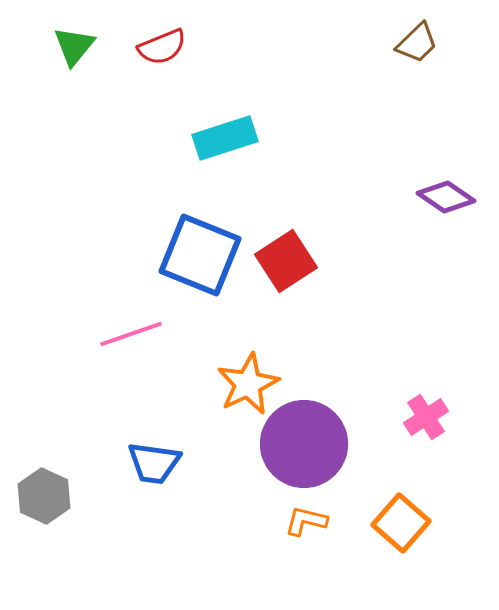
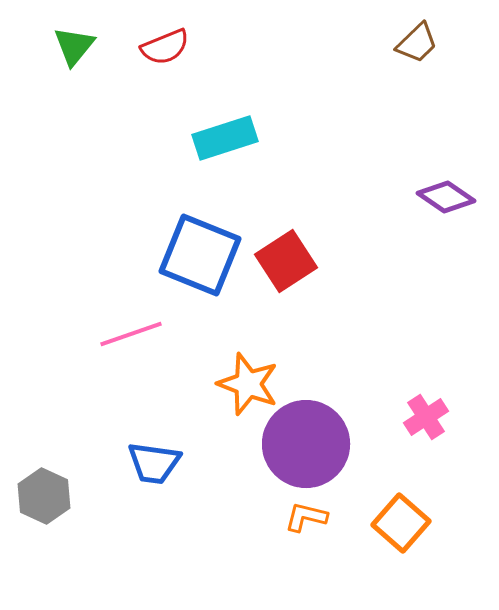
red semicircle: moved 3 px right
orange star: rotated 26 degrees counterclockwise
purple circle: moved 2 px right
orange L-shape: moved 4 px up
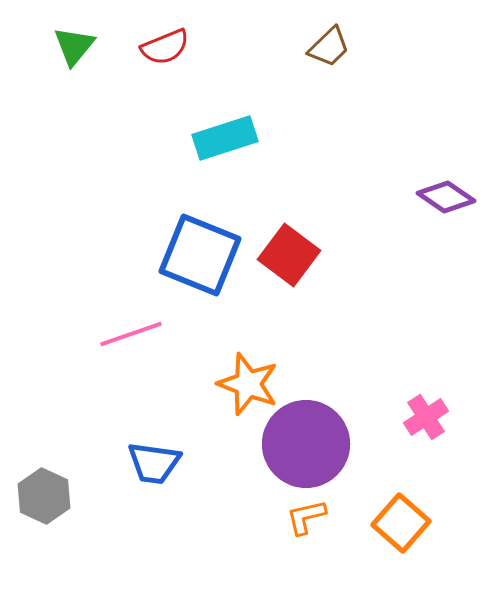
brown trapezoid: moved 88 px left, 4 px down
red square: moved 3 px right, 6 px up; rotated 20 degrees counterclockwise
orange L-shape: rotated 27 degrees counterclockwise
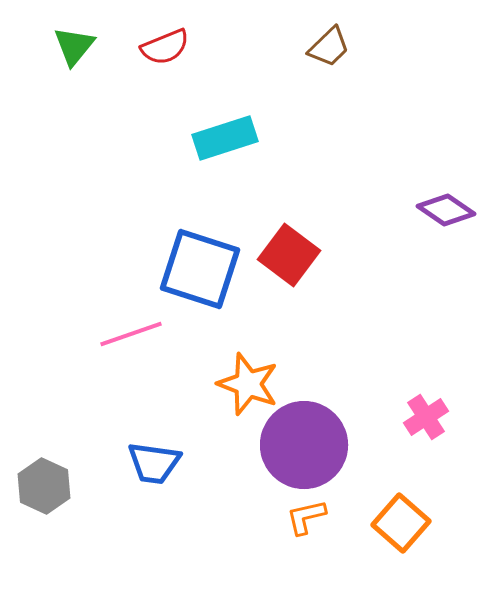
purple diamond: moved 13 px down
blue square: moved 14 px down; rotated 4 degrees counterclockwise
purple circle: moved 2 px left, 1 px down
gray hexagon: moved 10 px up
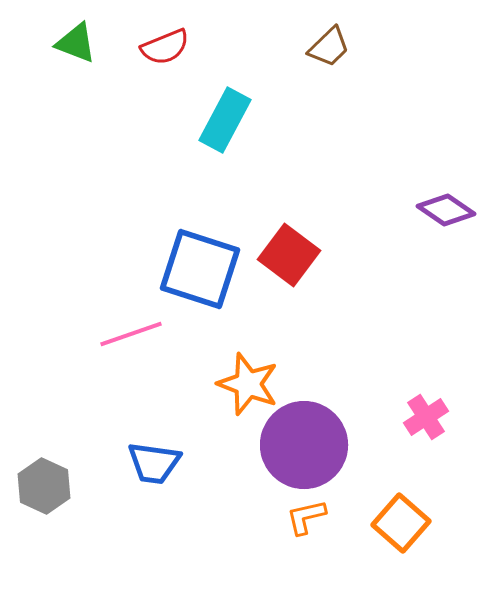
green triangle: moved 2 px right, 3 px up; rotated 48 degrees counterclockwise
cyan rectangle: moved 18 px up; rotated 44 degrees counterclockwise
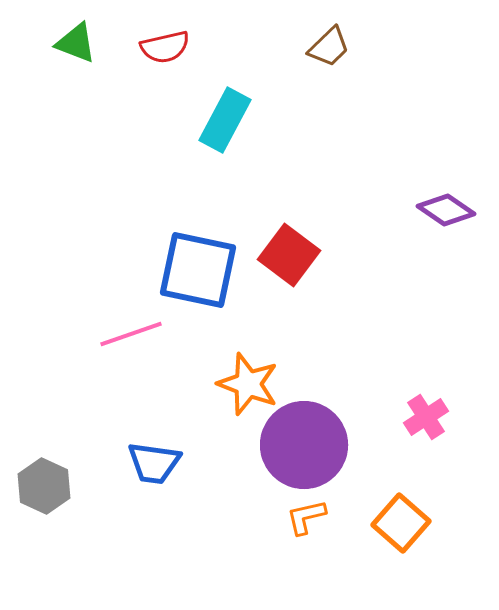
red semicircle: rotated 9 degrees clockwise
blue square: moved 2 px left, 1 px down; rotated 6 degrees counterclockwise
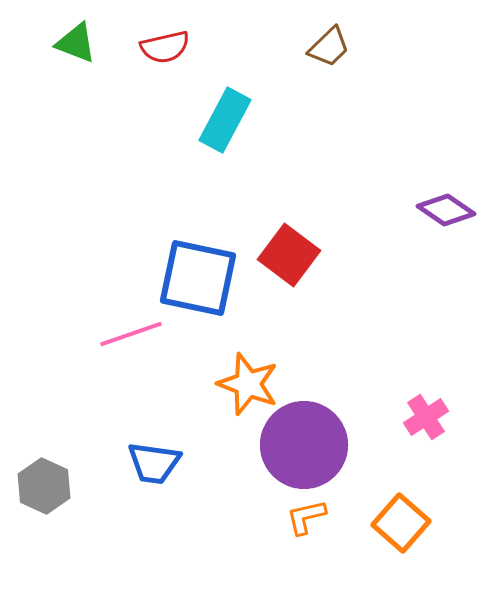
blue square: moved 8 px down
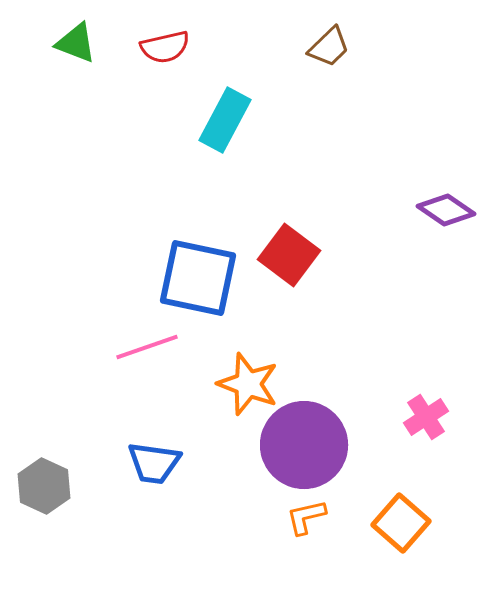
pink line: moved 16 px right, 13 px down
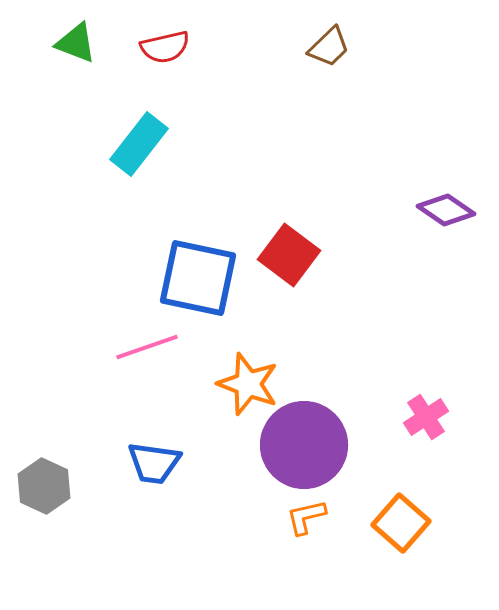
cyan rectangle: moved 86 px left, 24 px down; rotated 10 degrees clockwise
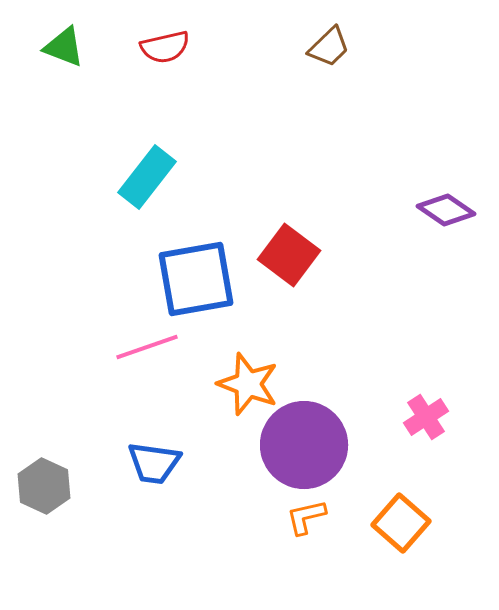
green triangle: moved 12 px left, 4 px down
cyan rectangle: moved 8 px right, 33 px down
blue square: moved 2 px left, 1 px down; rotated 22 degrees counterclockwise
